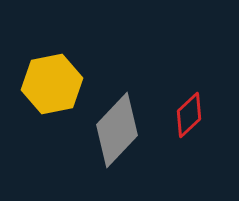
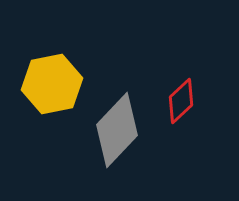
red diamond: moved 8 px left, 14 px up
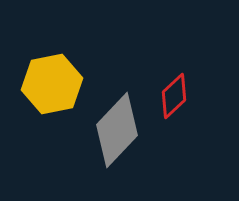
red diamond: moved 7 px left, 5 px up
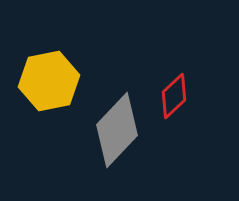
yellow hexagon: moved 3 px left, 3 px up
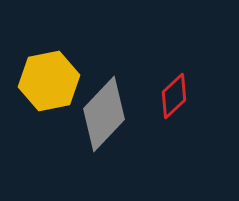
gray diamond: moved 13 px left, 16 px up
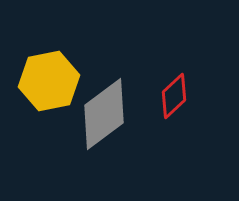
gray diamond: rotated 10 degrees clockwise
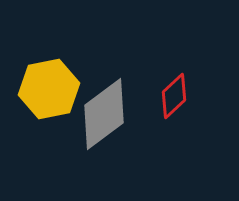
yellow hexagon: moved 8 px down
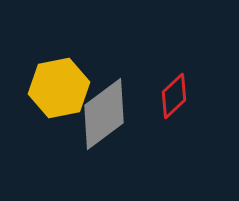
yellow hexagon: moved 10 px right, 1 px up
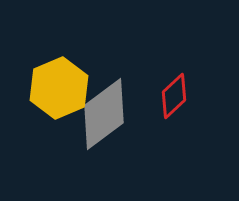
yellow hexagon: rotated 12 degrees counterclockwise
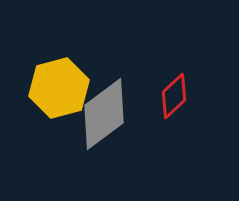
yellow hexagon: rotated 8 degrees clockwise
